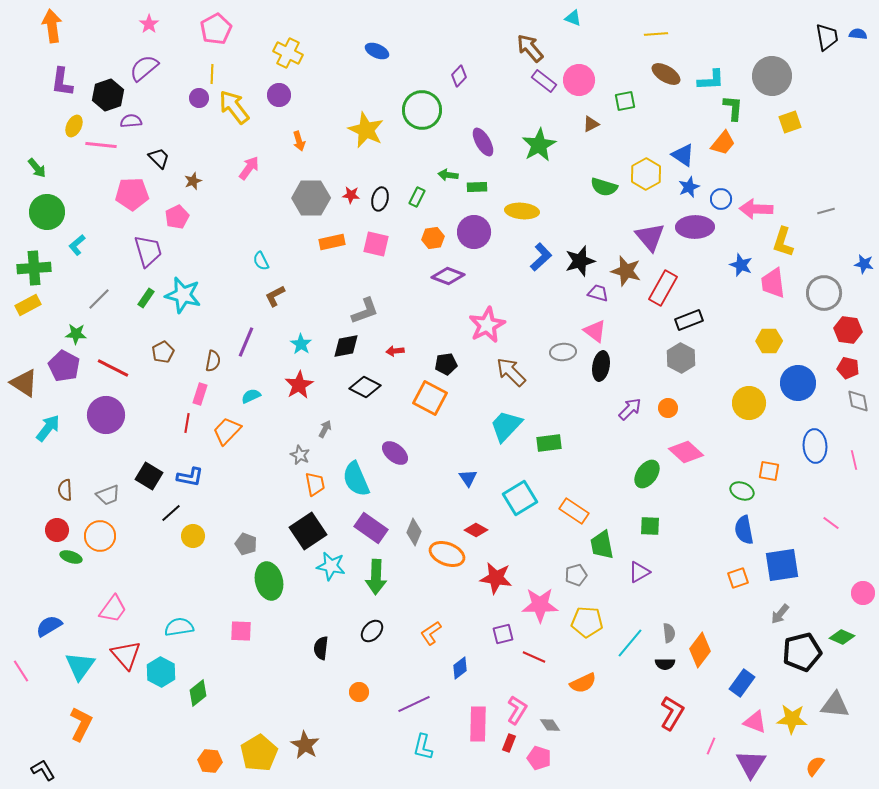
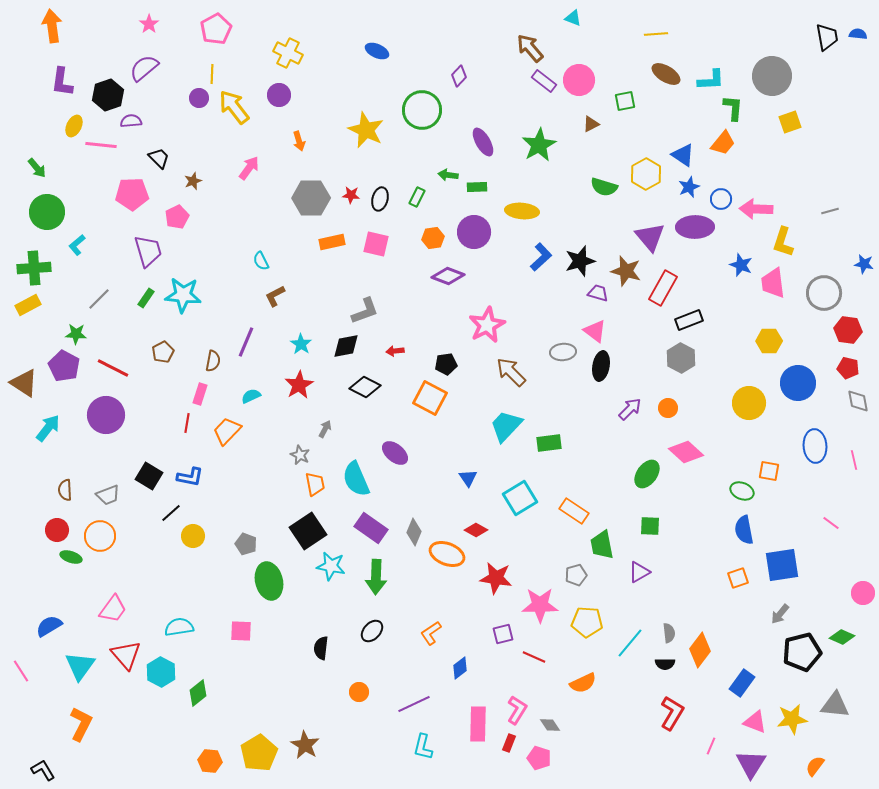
gray line at (826, 211): moved 4 px right
cyan star at (183, 295): rotated 9 degrees counterclockwise
yellow star at (792, 719): rotated 12 degrees counterclockwise
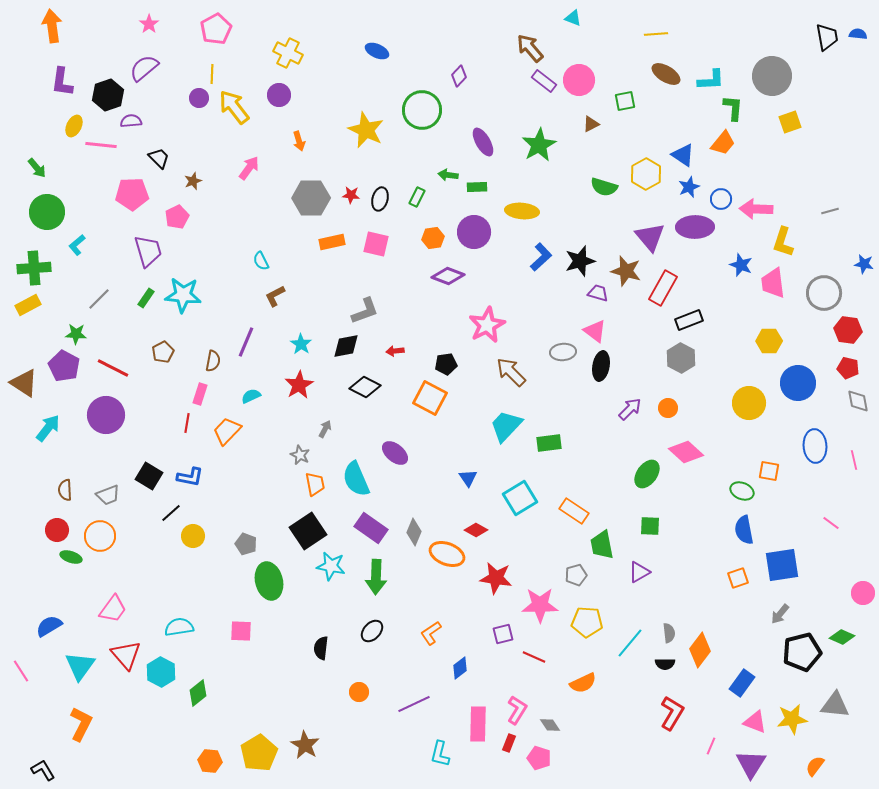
cyan L-shape at (423, 747): moved 17 px right, 7 px down
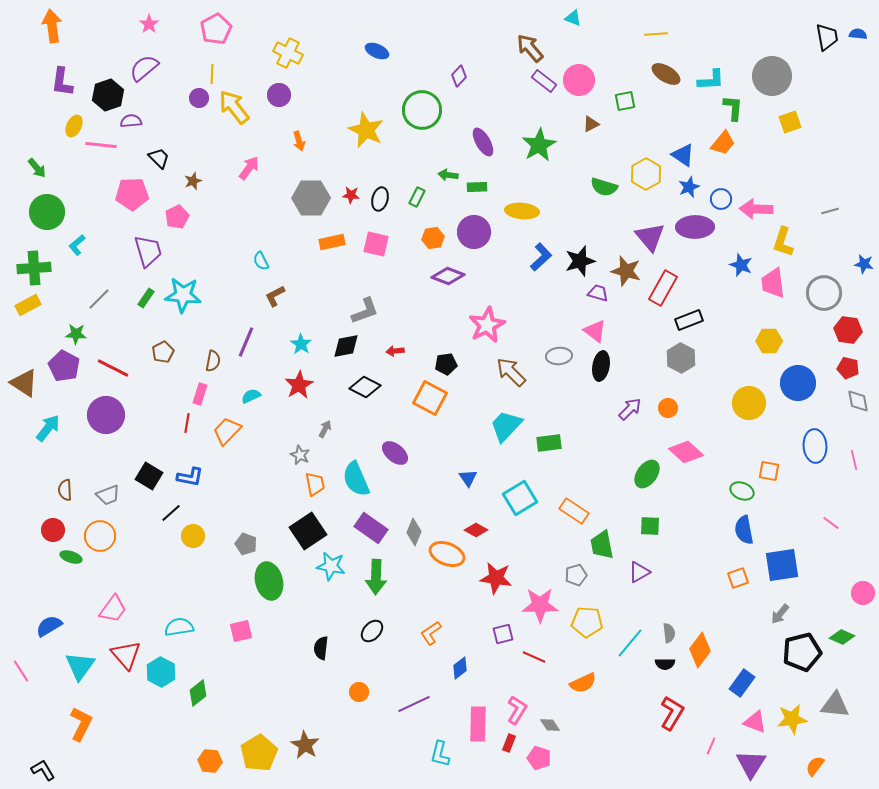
gray ellipse at (563, 352): moved 4 px left, 4 px down
red circle at (57, 530): moved 4 px left
pink square at (241, 631): rotated 15 degrees counterclockwise
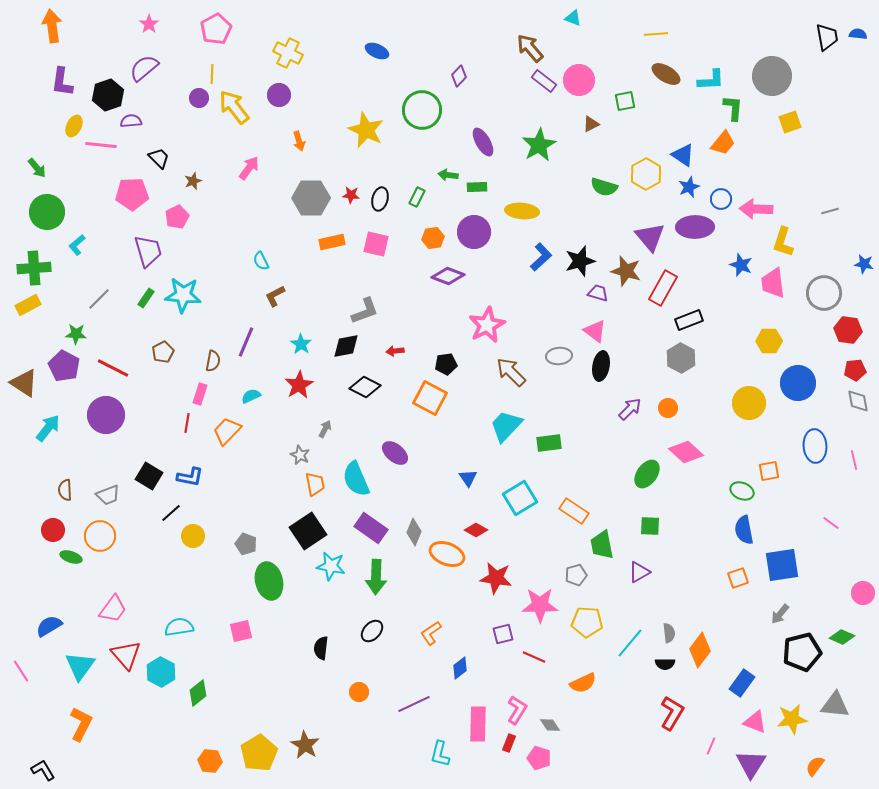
red pentagon at (848, 368): moved 7 px right, 2 px down; rotated 20 degrees counterclockwise
orange square at (769, 471): rotated 20 degrees counterclockwise
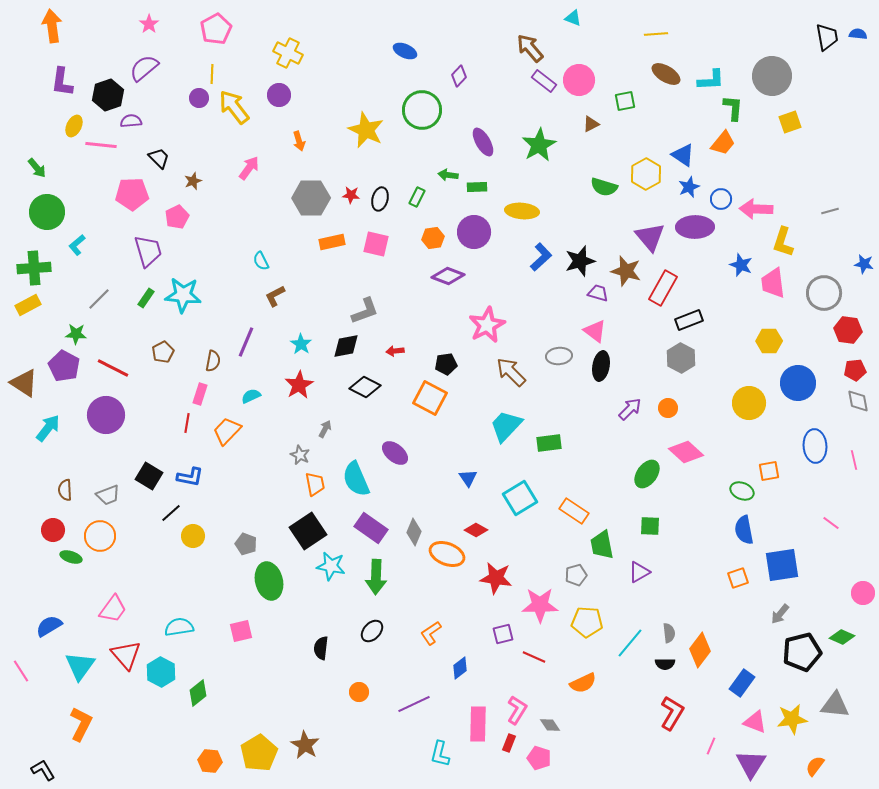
blue ellipse at (377, 51): moved 28 px right
